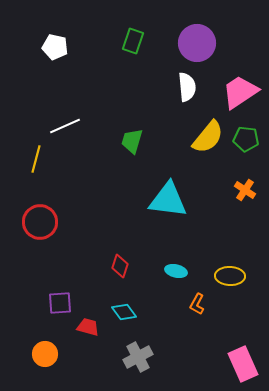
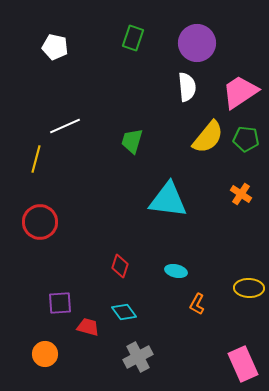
green rectangle: moved 3 px up
orange cross: moved 4 px left, 4 px down
yellow ellipse: moved 19 px right, 12 px down
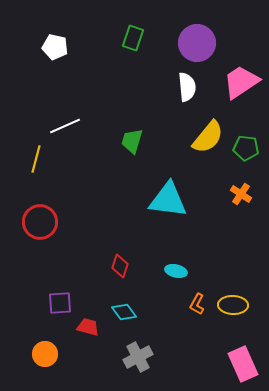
pink trapezoid: moved 1 px right, 10 px up
green pentagon: moved 9 px down
yellow ellipse: moved 16 px left, 17 px down
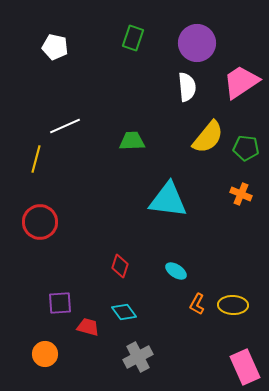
green trapezoid: rotated 72 degrees clockwise
orange cross: rotated 10 degrees counterclockwise
cyan ellipse: rotated 20 degrees clockwise
pink rectangle: moved 2 px right, 3 px down
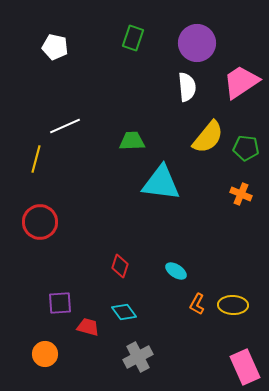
cyan triangle: moved 7 px left, 17 px up
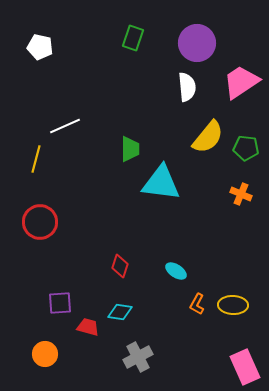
white pentagon: moved 15 px left
green trapezoid: moved 2 px left, 8 px down; rotated 92 degrees clockwise
cyan diamond: moved 4 px left; rotated 45 degrees counterclockwise
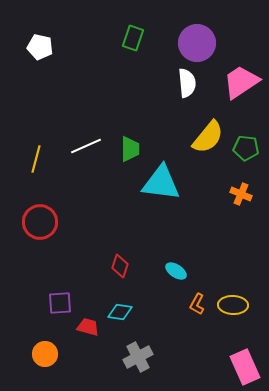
white semicircle: moved 4 px up
white line: moved 21 px right, 20 px down
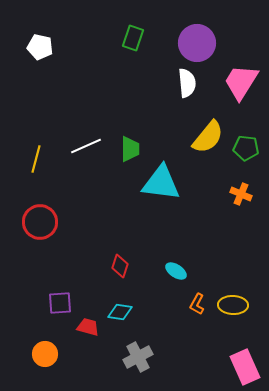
pink trapezoid: rotated 24 degrees counterclockwise
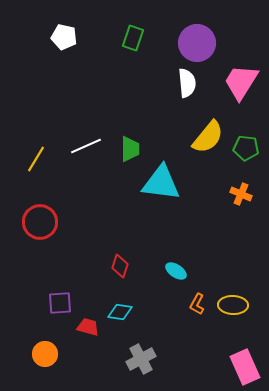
white pentagon: moved 24 px right, 10 px up
yellow line: rotated 16 degrees clockwise
gray cross: moved 3 px right, 2 px down
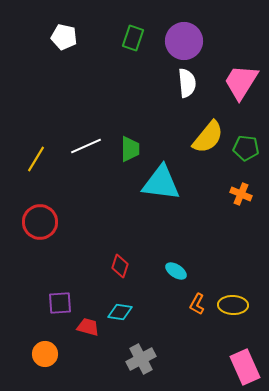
purple circle: moved 13 px left, 2 px up
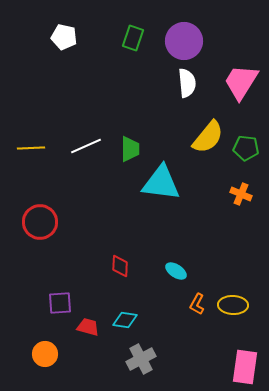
yellow line: moved 5 px left, 11 px up; rotated 56 degrees clockwise
red diamond: rotated 15 degrees counterclockwise
cyan diamond: moved 5 px right, 8 px down
pink rectangle: rotated 32 degrees clockwise
